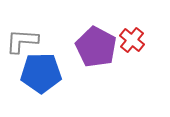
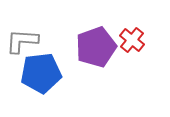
purple pentagon: rotated 24 degrees clockwise
blue pentagon: rotated 6 degrees counterclockwise
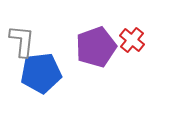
gray L-shape: rotated 92 degrees clockwise
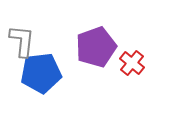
red cross: moved 23 px down
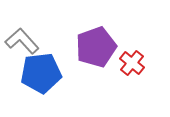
gray L-shape: rotated 48 degrees counterclockwise
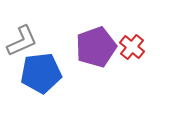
gray L-shape: rotated 108 degrees clockwise
red cross: moved 16 px up
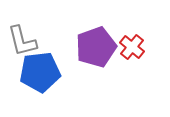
gray L-shape: rotated 100 degrees clockwise
blue pentagon: moved 1 px left, 1 px up
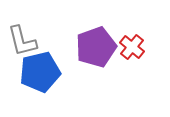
blue pentagon: rotated 6 degrees counterclockwise
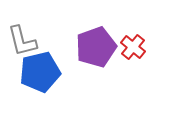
red cross: moved 1 px right
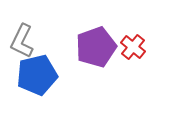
gray L-shape: rotated 40 degrees clockwise
blue pentagon: moved 3 px left, 3 px down
